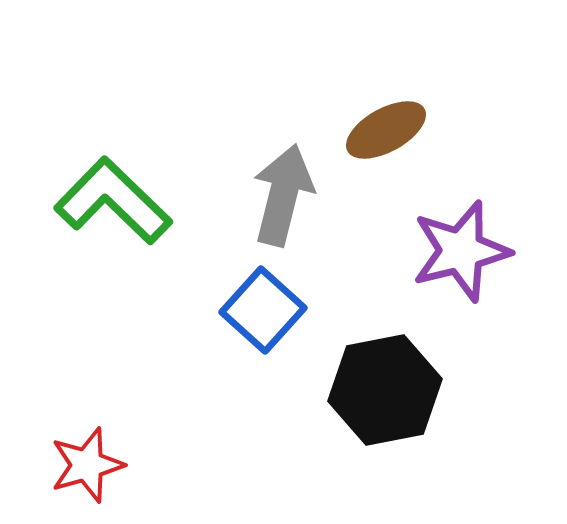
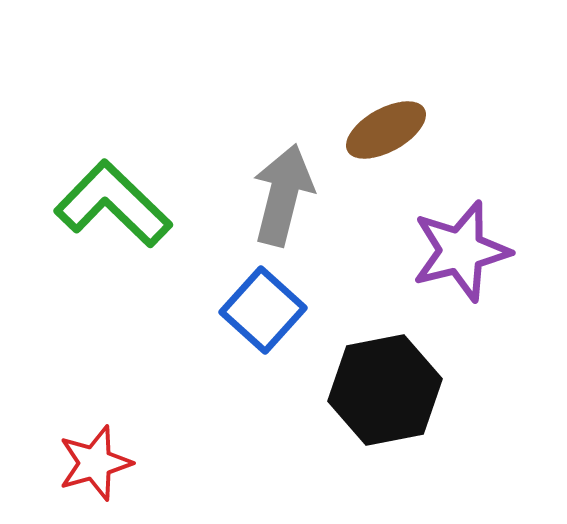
green L-shape: moved 3 px down
red star: moved 8 px right, 2 px up
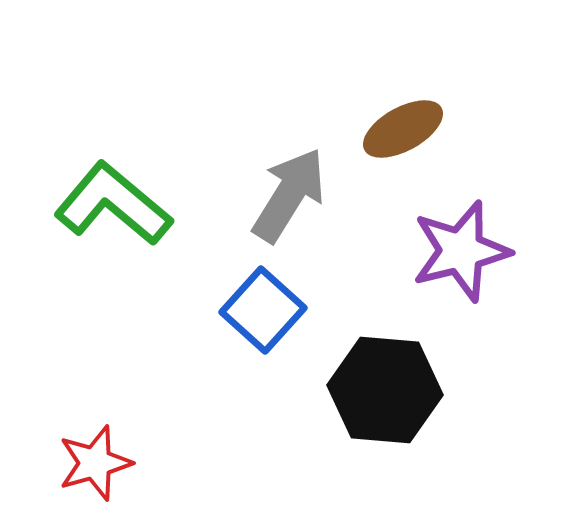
brown ellipse: moved 17 px right, 1 px up
gray arrow: moved 6 px right; rotated 18 degrees clockwise
green L-shape: rotated 4 degrees counterclockwise
black hexagon: rotated 16 degrees clockwise
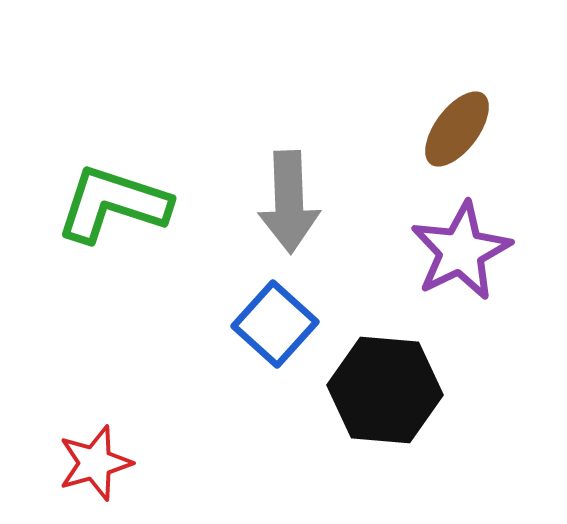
brown ellipse: moved 54 px right; rotated 24 degrees counterclockwise
gray arrow: moved 7 px down; rotated 146 degrees clockwise
green L-shape: rotated 22 degrees counterclockwise
purple star: rotated 12 degrees counterclockwise
blue square: moved 12 px right, 14 px down
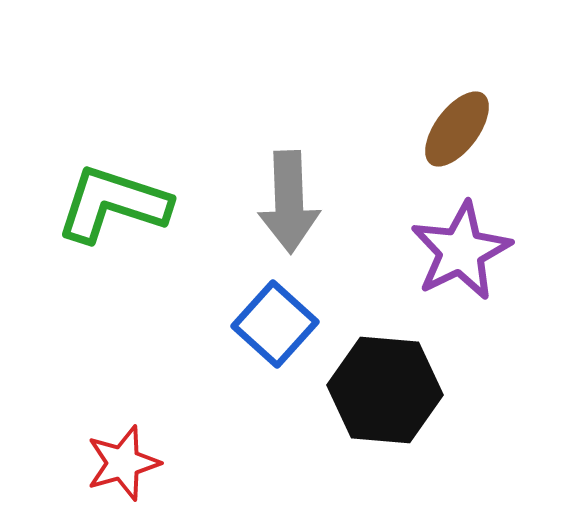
red star: moved 28 px right
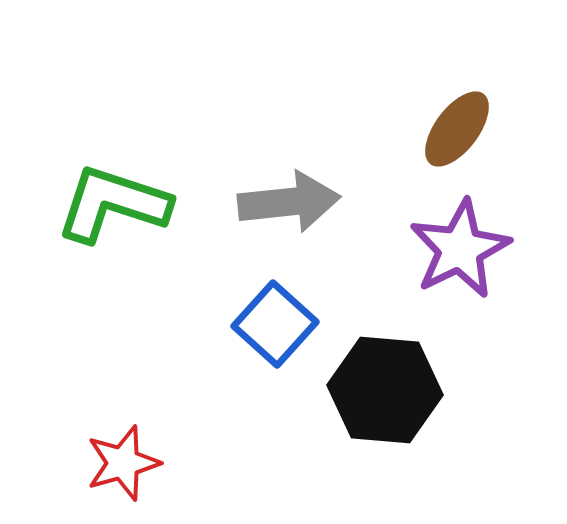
gray arrow: rotated 94 degrees counterclockwise
purple star: moved 1 px left, 2 px up
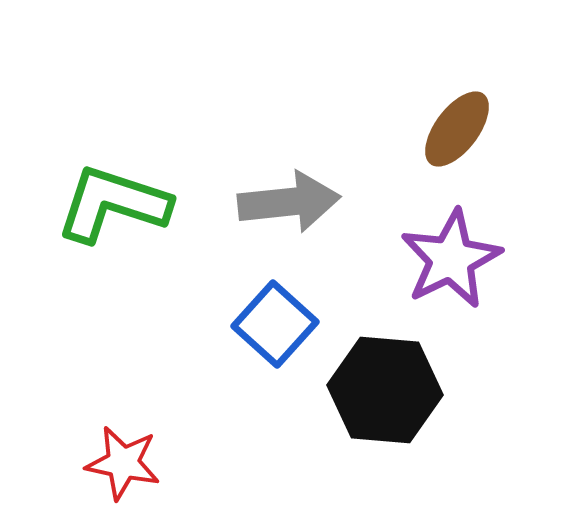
purple star: moved 9 px left, 10 px down
red star: rotated 28 degrees clockwise
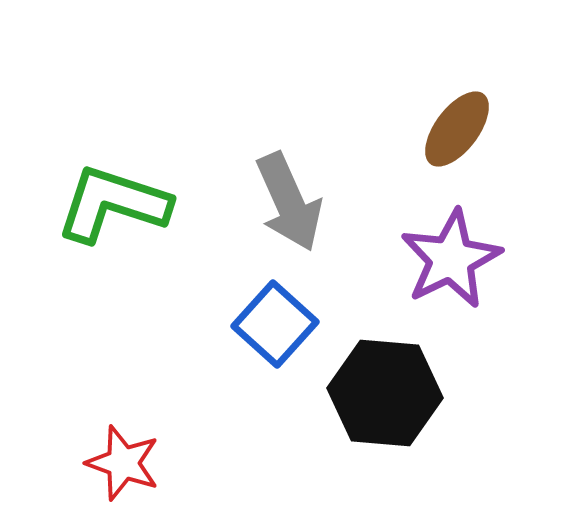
gray arrow: rotated 72 degrees clockwise
black hexagon: moved 3 px down
red star: rotated 8 degrees clockwise
